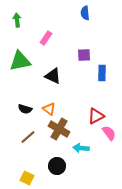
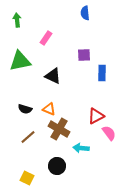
orange triangle: rotated 16 degrees counterclockwise
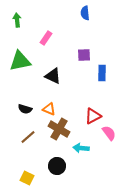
red triangle: moved 3 px left
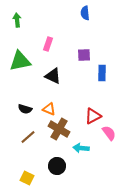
pink rectangle: moved 2 px right, 6 px down; rotated 16 degrees counterclockwise
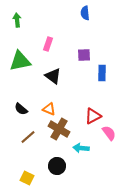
black triangle: rotated 12 degrees clockwise
black semicircle: moved 4 px left; rotated 24 degrees clockwise
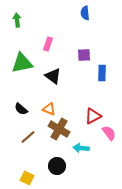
green triangle: moved 2 px right, 2 px down
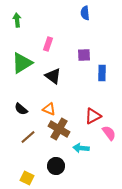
green triangle: rotated 20 degrees counterclockwise
black circle: moved 1 px left
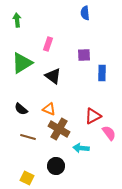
brown line: rotated 56 degrees clockwise
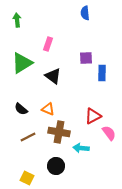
purple square: moved 2 px right, 3 px down
orange triangle: moved 1 px left
brown cross: moved 3 px down; rotated 20 degrees counterclockwise
brown line: rotated 42 degrees counterclockwise
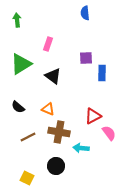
green triangle: moved 1 px left, 1 px down
black semicircle: moved 3 px left, 2 px up
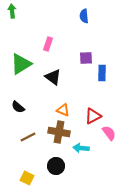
blue semicircle: moved 1 px left, 3 px down
green arrow: moved 5 px left, 9 px up
black triangle: moved 1 px down
orange triangle: moved 15 px right, 1 px down
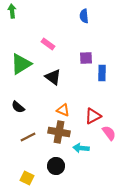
pink rectangle: rotated 72 degrees counterclockwise
